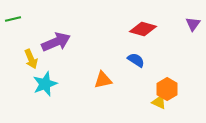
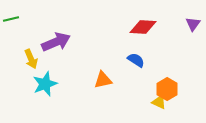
green line: moved 2 px left
red diamond: moved 2 px up; rotated 12 degrees counterclockwise
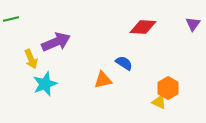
blue semicircle: moved 12 px left, 3 px down
orange hexagon: moved 1 px right, 1 px up
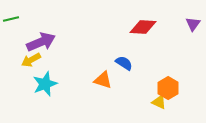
purple arrow: moved 15 px left
yellow arrow: moved 1 px down; rotated 84 degrees clockwise
orange triangle: rotated 30 degrees clockwise
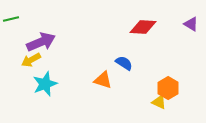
purple triangle: moved 2 px left; rotated 35 degrees counterclockwise
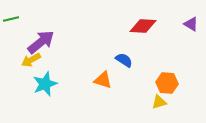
red diamond: moved 1 px up
purple arrow: rotated 16 degrees counterclockwise
blue semicircle: moved 3 px up
orange hexagon: moved 1 px left, 5 px up; rotated 25 degrees counterclockwise
yellow triangle: rotated 42 degrees counterclockwise
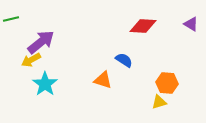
cyan star: rotated 15 degrees counterclockwise
